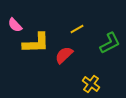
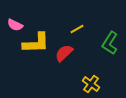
pink semicircle: rotated 21 degrees counterclockwise
green L-shape: rotated 150 degrees clockwise
red semicircle: moved 2 px up
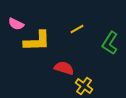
pink semicircle: moved 1 px right, 1 px up
yellow L-shape: moved 1 px right, 2 px up
red semicircle: moved 15 px down; rotated 60 degrees clockwise
yellow cross: moved 7 px left, 2 px down
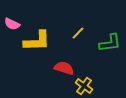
pink semicircle: moved 4 px left
yellow line: moved 1 px right, 4 px down; rotated 16 degrees counterclockwise
green L-shape: rotated 130 degrees counterclockwise
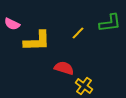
green L-shape: moved 20 px up
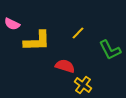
green L-shape: moved 27 px down; rotated 70 degrees clockwise
red semicircle: moved 1 px right, 2 px up
yellow cross: moved 1 px left, 1 px up
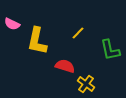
yellow L-shape: rotated 104 degrees clockwise
green L-shape: rotated 15 degrees clockwise
yellow cross: moved 3 px right, 1 px up
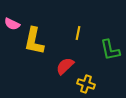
yellow line: rotated 32 degrees counterclockwise
yellow L-shape: moved 3 px left
red semicircle: rotated 60 degrees counterclockwise
yellow cross: rotated 18 degrees counterclockwise
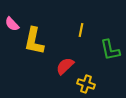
pink semicircle: rotated 21 degrees clockwise
yellow line: moved 3 px right, 3 px up
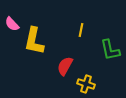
red semicircle: rotated 18 degrees counterclockwise
